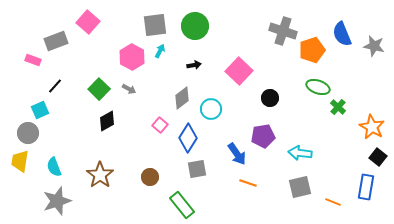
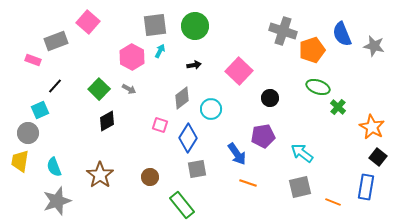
pink square at (160, 125): rotated 21 degrees counterclockwise
cyan arrow at (300, 153): moved 2 px right; rotated 30 degrees clockwise
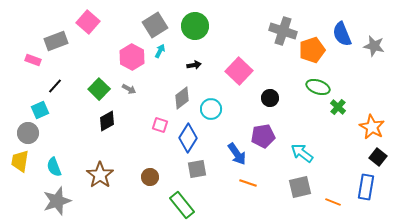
gray square at (155, 25): rotated 25 degrees counterclockwise
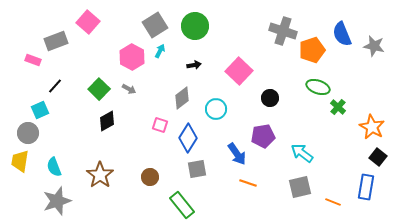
cyan circle at (211, 109): moved 5 px right
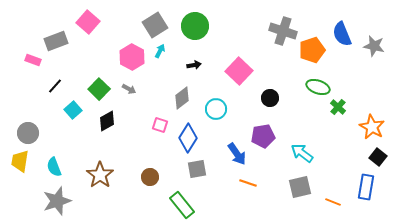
cyan square at (40, 110): moved 33 px right; rotated 18 degrees counterclockwise
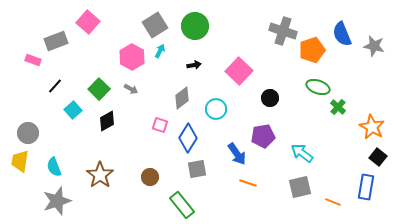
gray arrow at (129, 89): moved 2 px right
